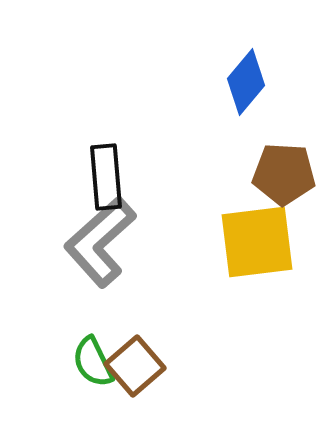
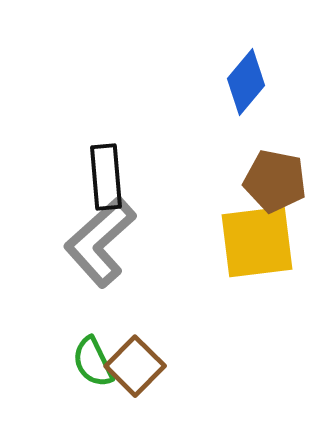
brown pentagon: moved 9 px left, 7 px down; rotated 8 degrees clockwise
brown square: rotated 4 degrees counterclockwise
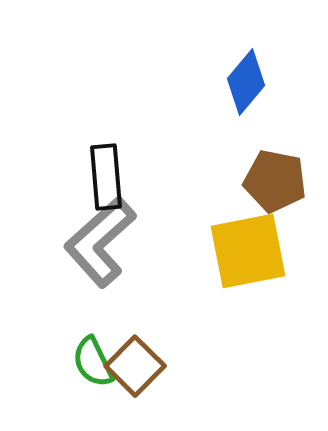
yellow square: moved 9 px left, 9 px down; rotated 4 degrees counterclockwise
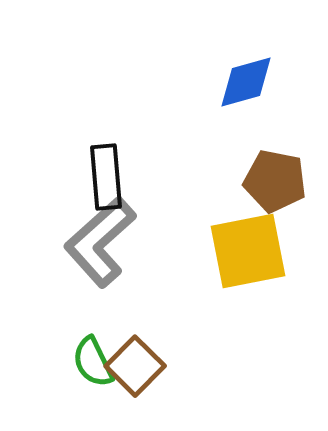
blue diamond: rotated 34 degrees clockwise
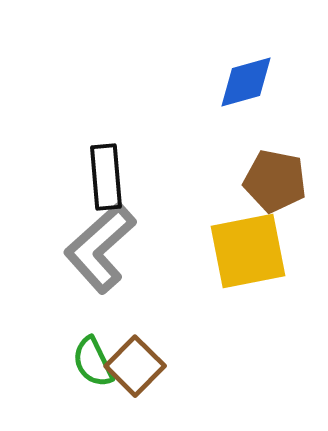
gray L-shape: moved 6 px down
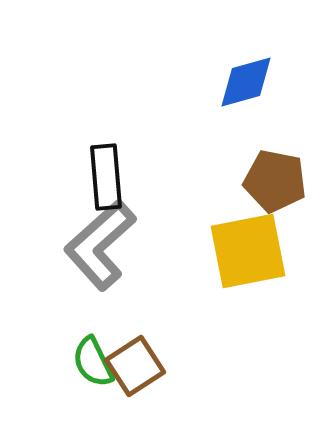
gray L-shape: moved 3 px up
brown square: rotated 12 degrees clockwise
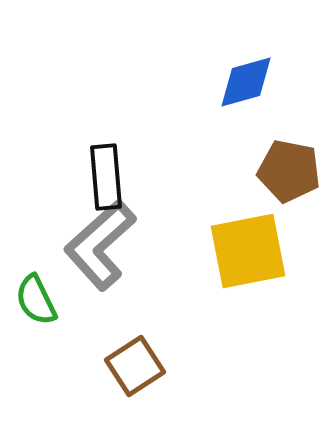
brown pentagon: moved 14 px right, 10 px up
green semicircle: moved 57 px left, 62 px up
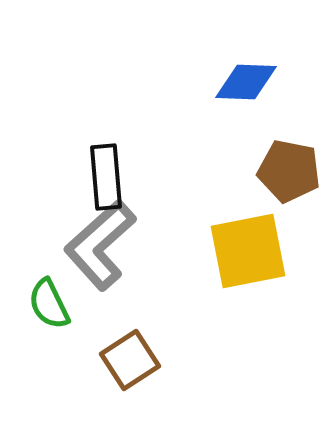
blue diamond: rotated 18 degrees clockwise
green semicircle: moved 13 px right, 4 px down
brown square: moved 5 px left, 6 px up
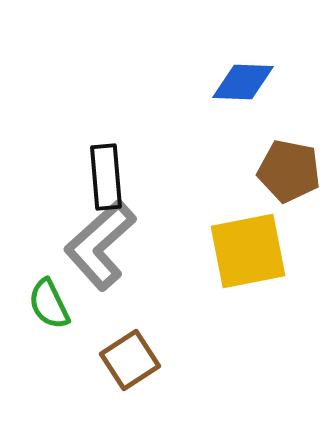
blue diamond: moved 3 px left
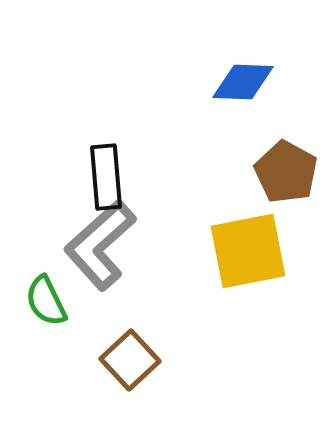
brown pentagon: moved 3 px left, 1 px down; rotated 18 degrees clockwise
green semicircle: moved 3 px left, 3 px up
brown square: rotated 10 degrees counterclockwise
